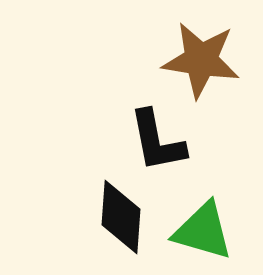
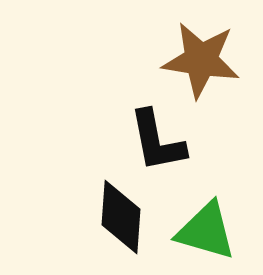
green triangle: moved 3 px right
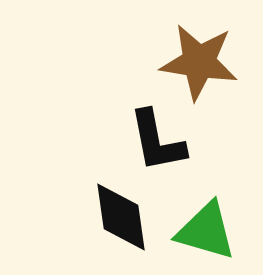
brown star: moved 2 px left, 2 px down
black diamond: rotated 12 degrees counterclockwise
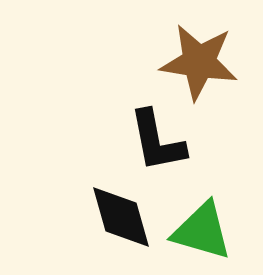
black diamond: rotated 8 degrees counterclockwise
green triangle: moved 4 px left
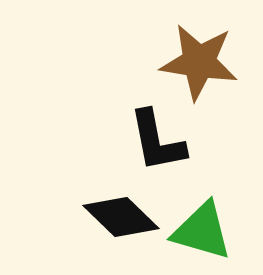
black diamond: rotated 30 degrees counterclockwise
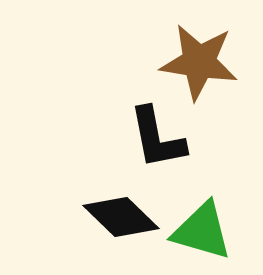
black L-shape: moved 3 px up
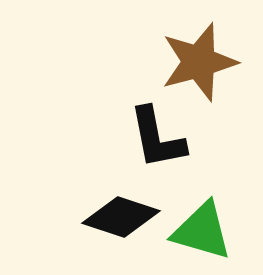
brown star: rotated 24 degrees counterclockwise
black diamond: rotated 26 degrees counterclockwise
